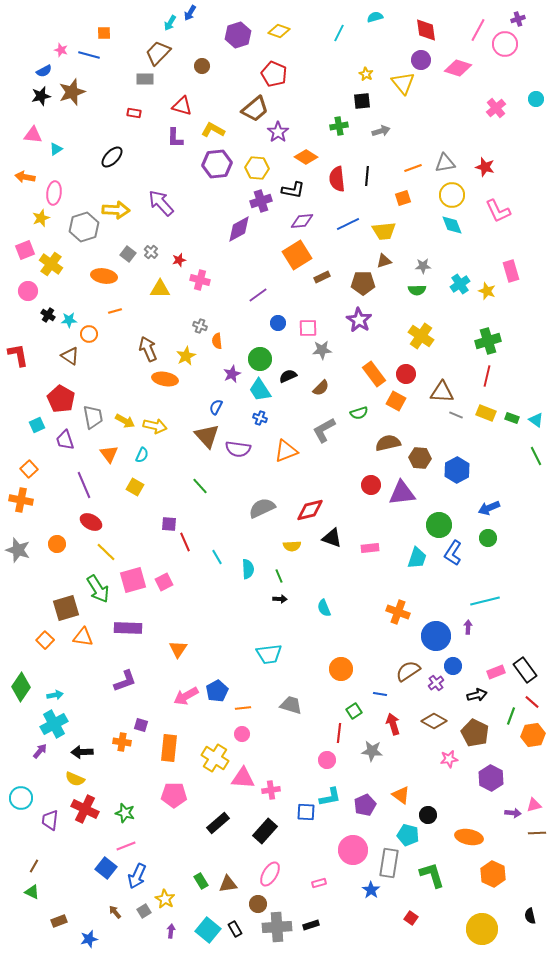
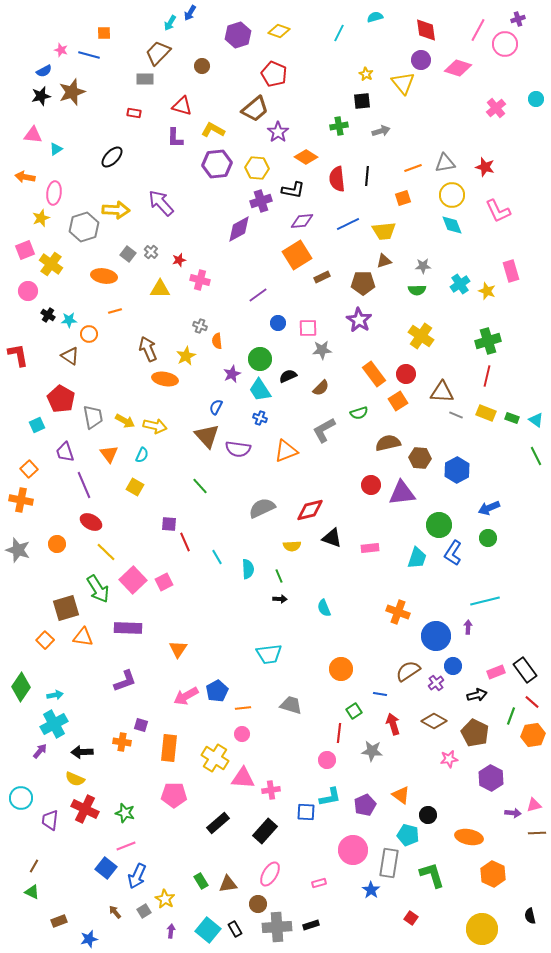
orange square at (396, 401): moved 2 px right; rotated 30 degrees clockwise
purple trapezoid at (65, 440): moved 12 px down
pink square at (133, 580): rotated 28 degrees counterclockwise
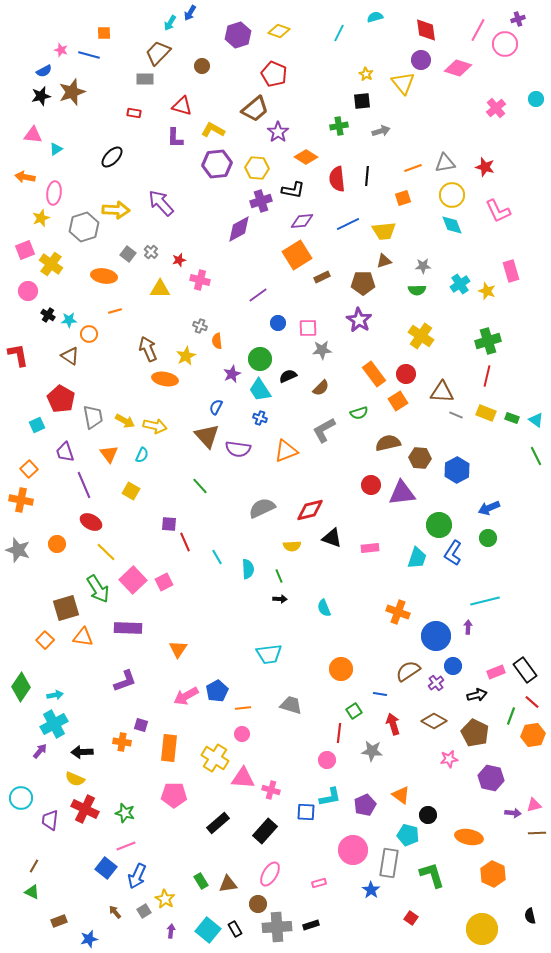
yellow square at (135, 487): moved 4 px left, 4 px down
purple hexagon at (491, 778): rotated 15 degrees counterclockwise
pink cross at (271, 790): rotated 24 degrees clockwise
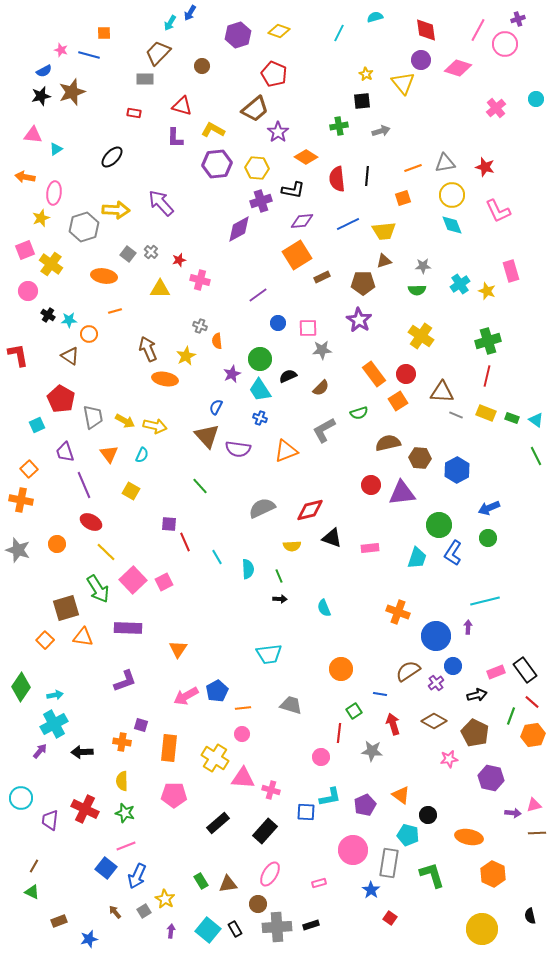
pink circle at (327, 760): moved 6 px left, 3 px up
yellow semicircle at (75, 779): moved 47 px right, 2 px down; rotated 66 degrees clockwise
red square at (411, 918): moved 21 px left
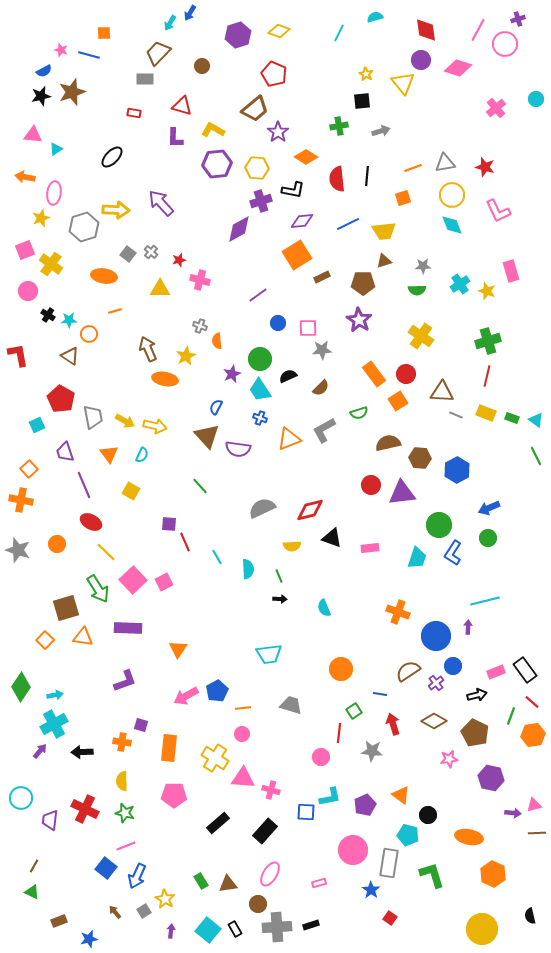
orange triangle at (286, 451): moved 3 px right, 12 px up
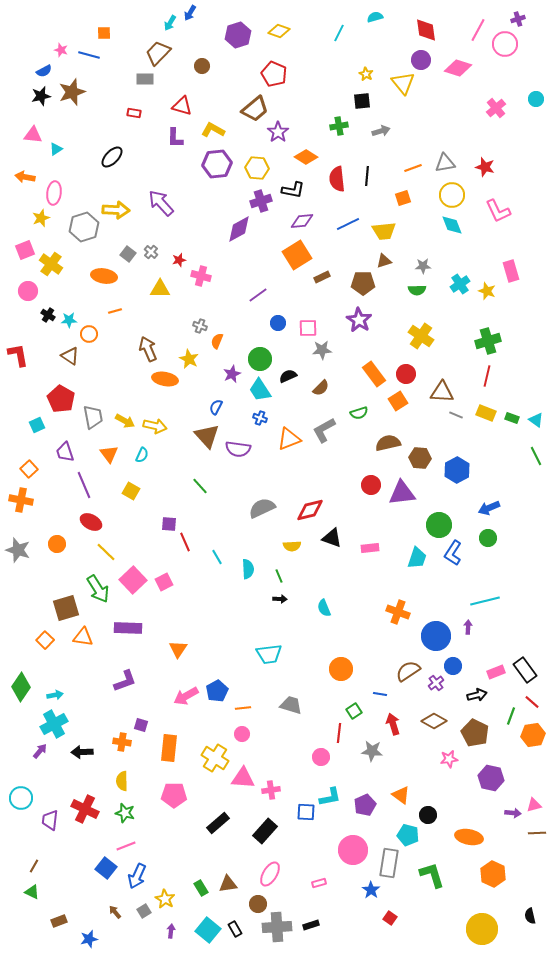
pink cross at (200, 280): moved 1 px right, 4 px up
orange semicircle at (217, 341): rotated 28 degrees clockwise
yellow star at (186, 356): moved 3 px right, 3 px down; rotated 18 degrees counterclockwise
pink cross at (271, 790): rotated 24 degrees counterclockwise
green rectangle at (201, 881): moved 7 px down
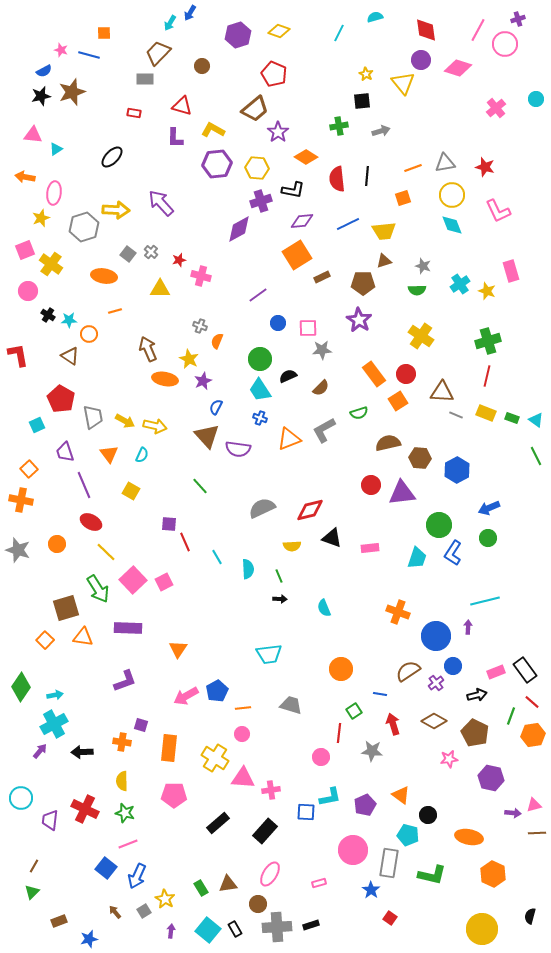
gray star at (423, 266): rotated 21 degrees clockwise
purple star at (232, 374): moved 29 px left, 7 px down
pink line at (126, 846): moved 2 px right, 2 px up
green L-shape at (432, 875): rotated 120 degrees clockwise
green triangle at (32, 892): rotated 49 degrees clockwise
black semicircle at (530, 916): rotated 28 degrees clockwise
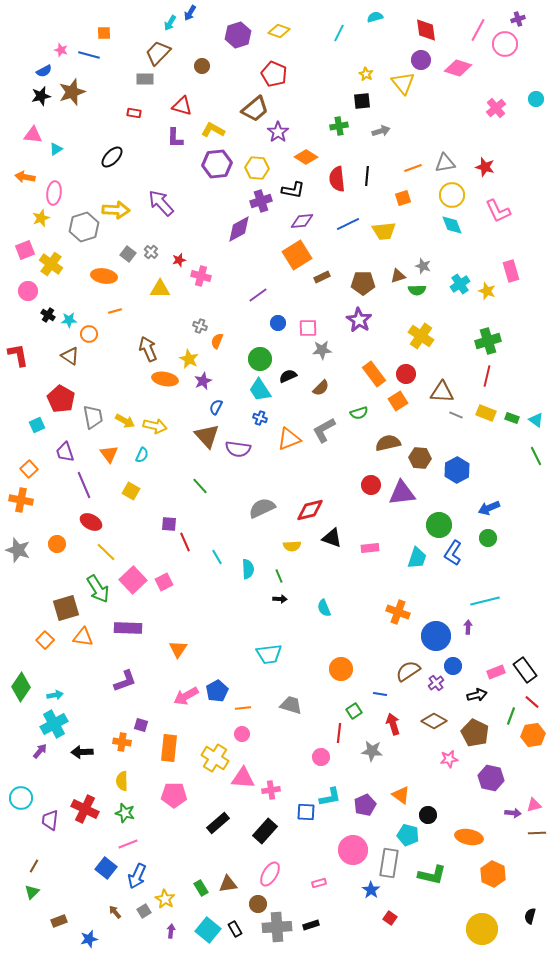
brown triangle at (384, 261): moved 14 px right, 15 px down
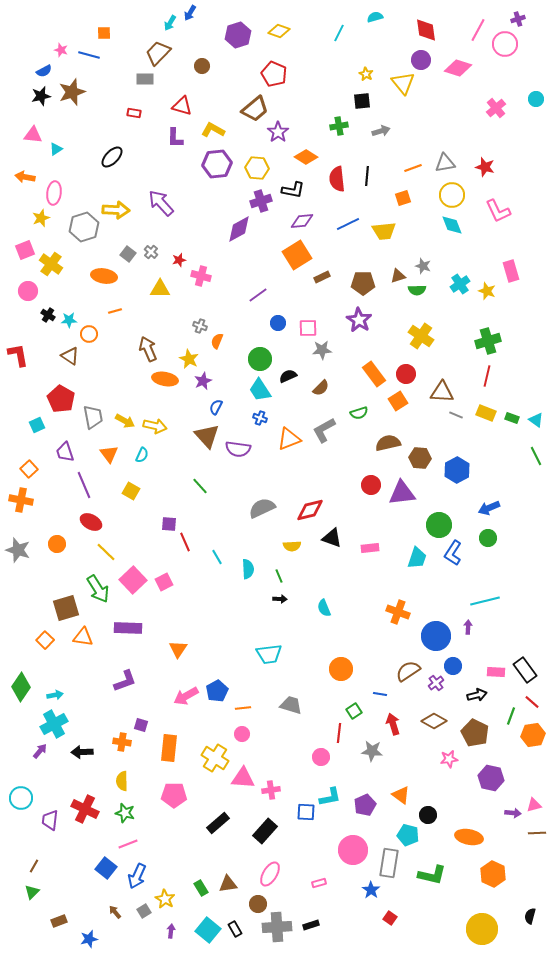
pink rectangle at (496, 672): rotated 24 degrees clockwise
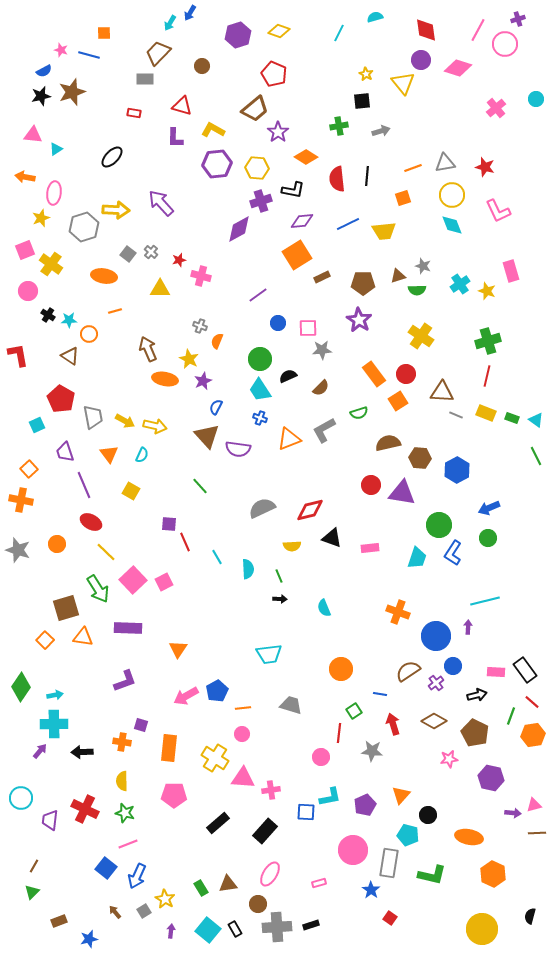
purple triangle at (402, 493): rotated 16 degrees clockwise
cyan cross at (54, 724): rotated 28 degrees clockwise
orange triangle at (401, 795): rotated 36 degrees clockwise
